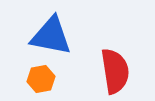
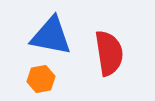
red semicircle: moved 6 px left, 18 px up
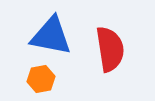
red semicircle: moved 1 px right, 4 px up
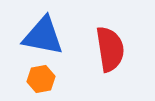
blue triangle: moved 8 px left
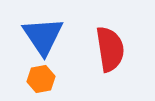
blue triangle: rotated 45 degrees clockwise
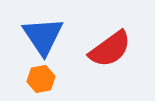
red semicircle: rotated 63 degrees clockwise
